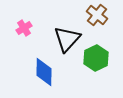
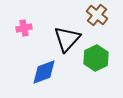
pink cross: rotated 21 degrees clockwise
blue diamond: rotated 68 degrees clockwise
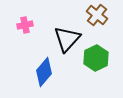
pink cross: moved 1 px right, 3 px up
blue diamond: rotated 28 degrees counterclockwise
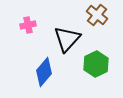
pink cross: moved 3 px right
green hexagon: moved 6 px down
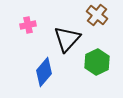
green hexagon: moved 1 px right, 2 px up
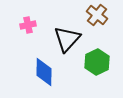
blue diamond: rotated 40 degrees counterclockwise
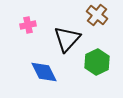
blue diamond: rotated 28 degrees counterclockwise
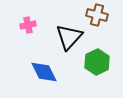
brown cross: rotated 25 degrees counterclockwise
black triangle: moved 2 px right, 2 px up
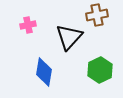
brown cross: rotated 25 degrees counterclockwise
green hexagon: moved 3 px right, 8 px down
blue diamond: rotated 36 degrees clockwise
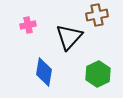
green hexagon: moved 2 px left, 4 px down
